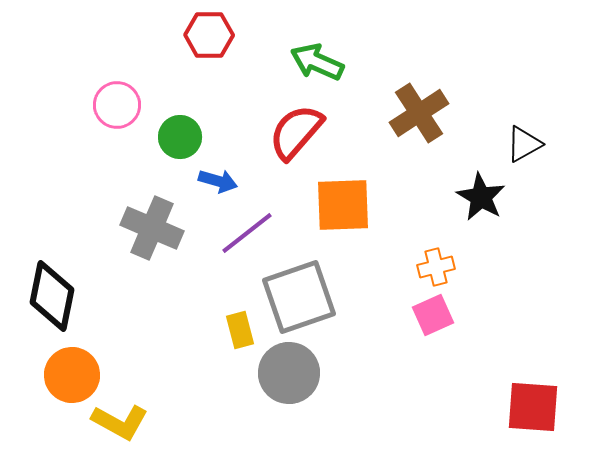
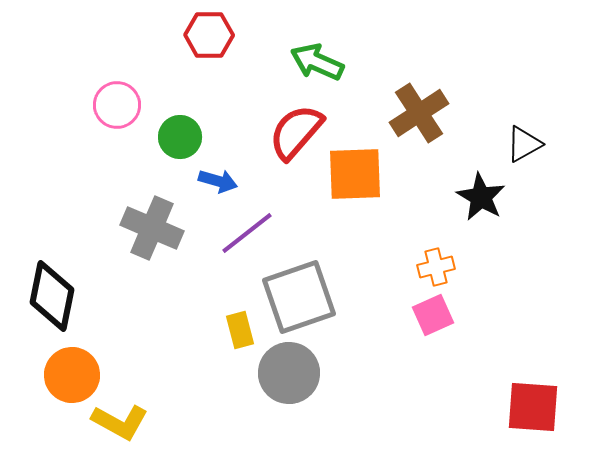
orange square: moved 12 px right, 31 px up
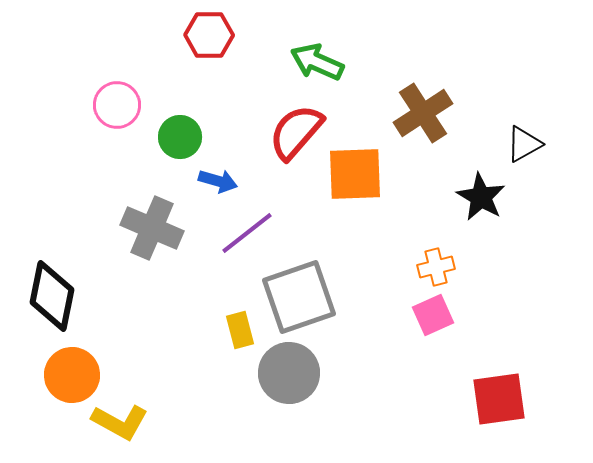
brown cross: moved 4 px right
red square: moved 34 px left, 8 px up; rotated 12 degrees counterclockwise
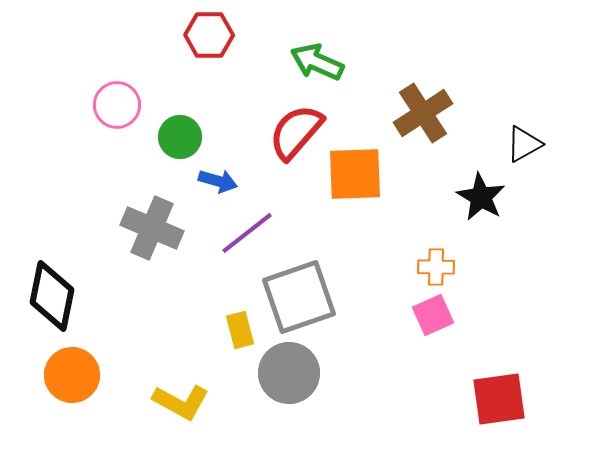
orange cross: rotated 15 degrees clockwise
yellow L-shape: moved 61 px right, 20 px up
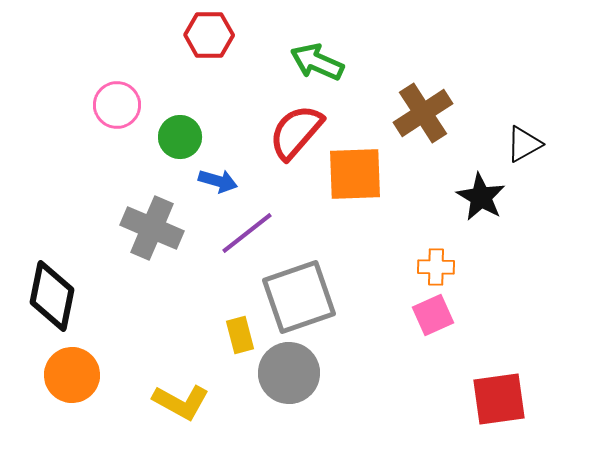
yellow rectangle: moved 5 px down
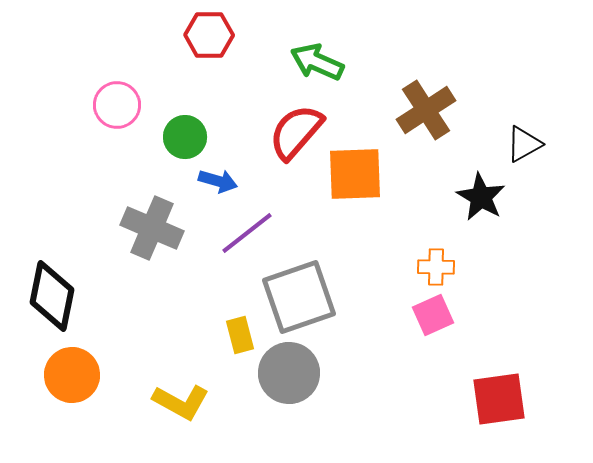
brown cross: moved 3 px right, 3 px up
green circle: moved 5 px right
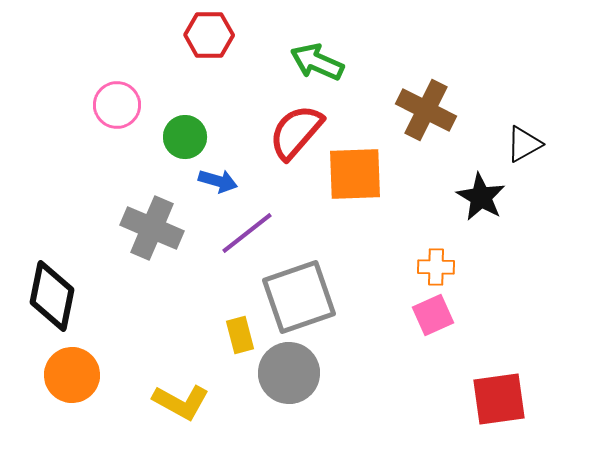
brown cross: rotated 30 degrees counterclockwise
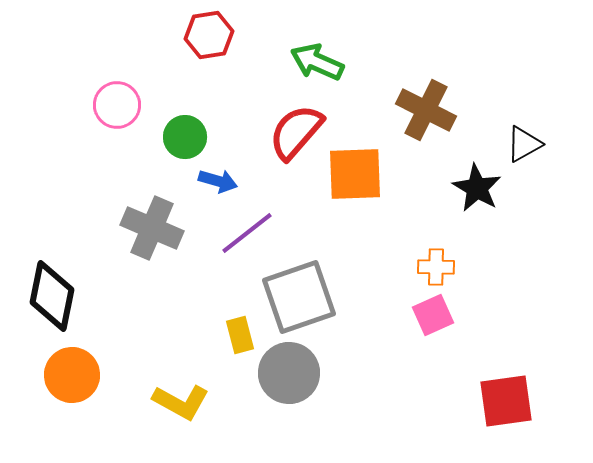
red hexagon: rotated 9 degrees counterclockwise
black star: moved 4 px left, 9 px up
red square: moved 7 px right, 2 px down
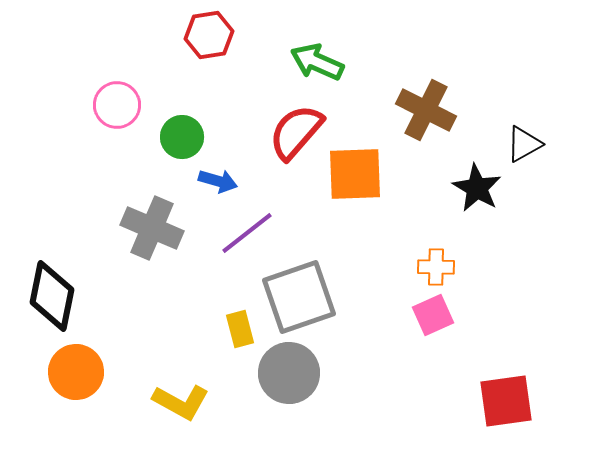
green circle: moved 3 px left
yellow rectangle: moved 6 px up
orange circle: moved 4 px right, 3 px up
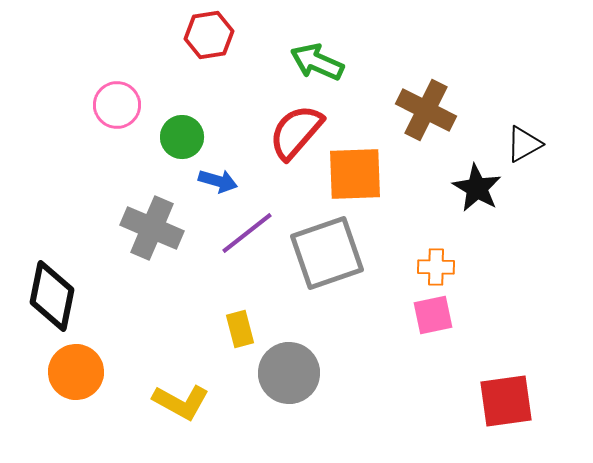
gray square: moved 28 px right, 44 px up
pink square: rotated 12 degrees clockwise
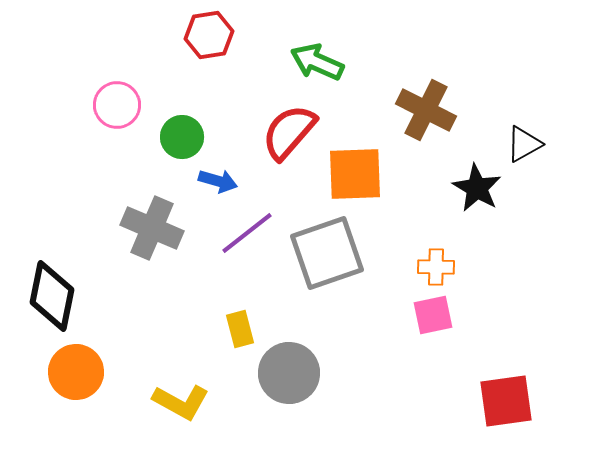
red semicircle: moved 7 px left
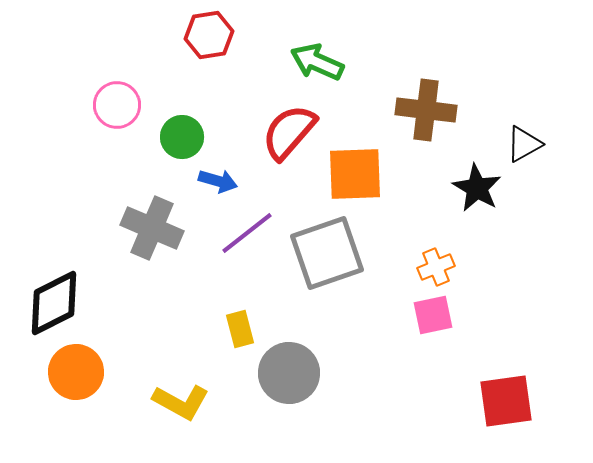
brown cross: rotated 20 degrees counterclockwise
orange cross: rotated 24 degrees counterclockwise
black diamond: moved 2 px right, 7 px down; rotated 52 degrees clockwise
